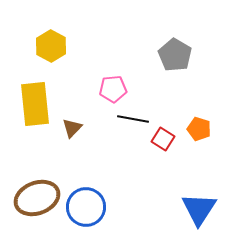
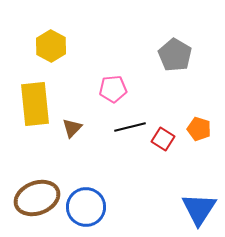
black line: moved 3 px left, 8 px down; rotated 24 degrees counterclockwise
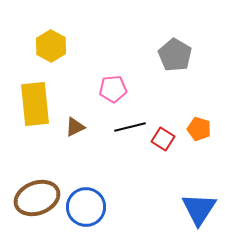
brown triangle: moved 3 px right, 1 px up; rotated 20 degrees clockwise
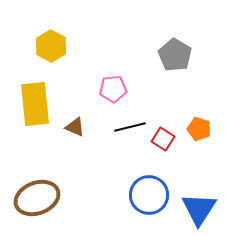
brown triangle: rotated 50 degrees clockwise
blue circle: moved 63 px right, 12 px up
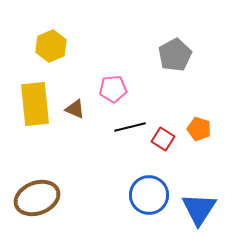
yellow hexagon: rotated 8 degrees clockwise
gray pentagon: rotated 12 degrees clockwise
brown triangle: moved 18 px up
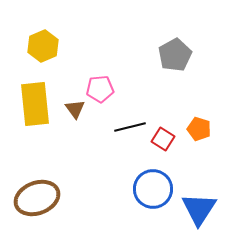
yellow hexagon: moved 8 px left
pink pentagon: moved 13 px left
brown triangle: rotated 30 degrees clockwise
blue circle: moved 4 px right, 6 px up
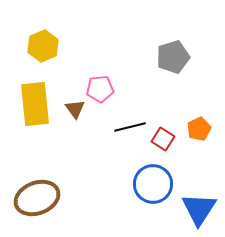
gray pentagon: moved 2 px left, 2 px down; rotated 12 degrees clockwise
orange pentagon: rotated 30 degrees clockwise
blue circle: moved 5 px up
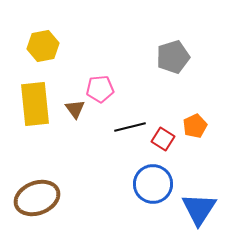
yellow hexagon: rotated 12 degrees clockwise
orange pentagon: moved 4 px left, 3 px up
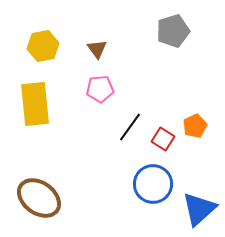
gray pentagon: moved 26 px up
brown triangle: moved 22 px right, 60 px up
black line: rotated 40 degrees counterclockwise
brown ellipse: moved 2 px right; rotated 57 degrees clockwise
blue triangle: rotated 15 degrees clockwise
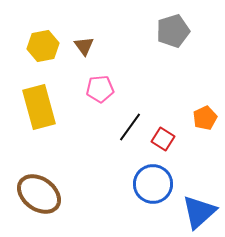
brown triangle: moved 13 px left, 3 px up
yellow rectangle: moved 4 px right, 3 px down; rotated 9 degrees counterclockwise
orange pentagon: moved 10 px right, 8 px up
brown ellipse: moved 4 px up
blue triangle: moved 3 px down
